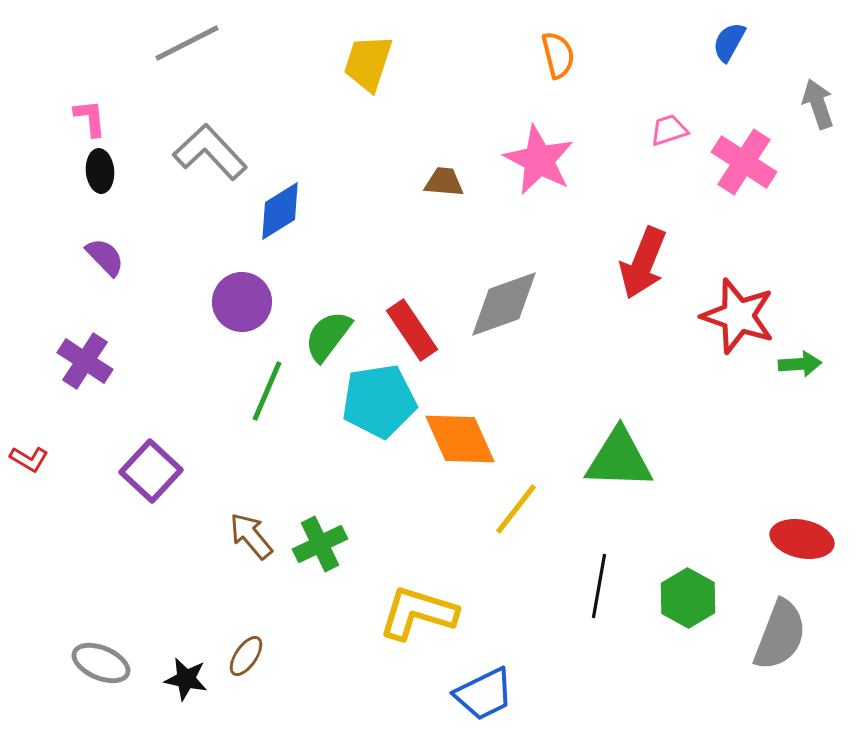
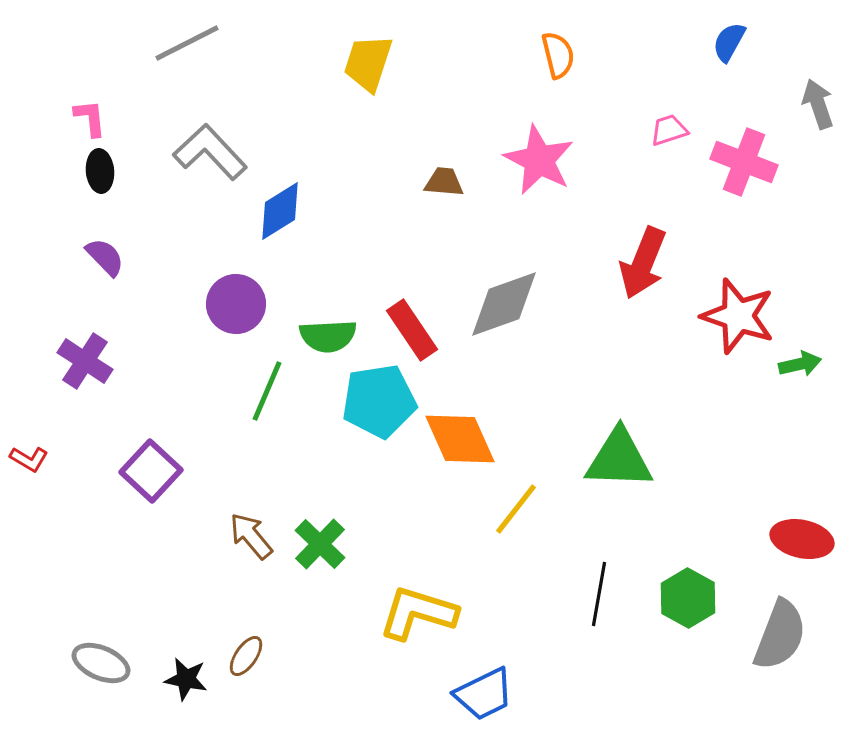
pink cross: rotated 12 degrees counterclockwise
purple circle: moved 6 px left, 2 px down
green semicircle: rotated 130 degrees counterclockwise
green arrow: rotated 9 degrees counterclockwise
green cross: rotated 20 degrees counterclockwise
black line: moved 8 px down
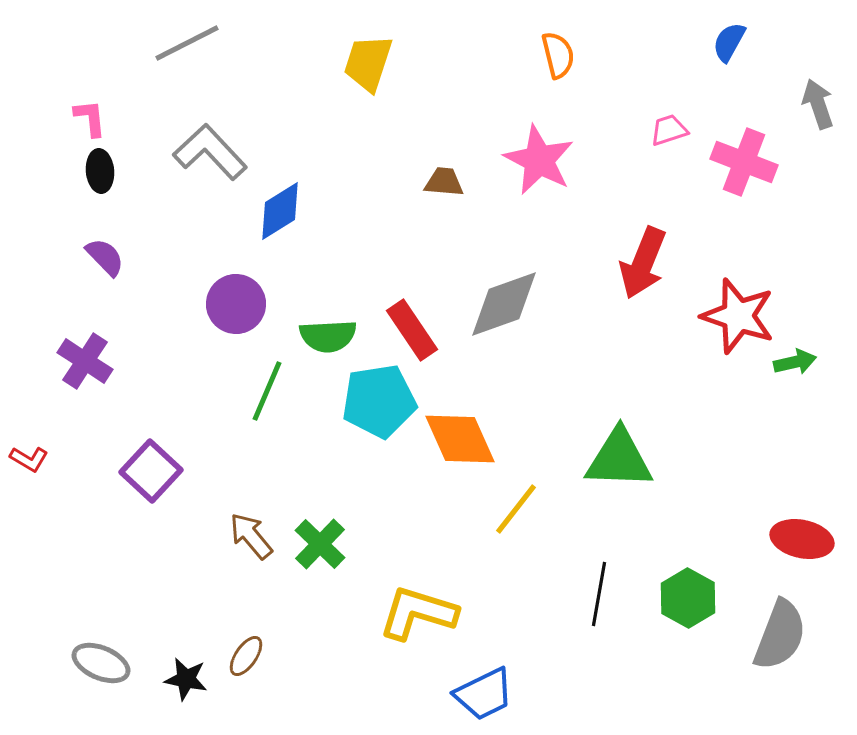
green arrow: moved 5 px left, 2 px up
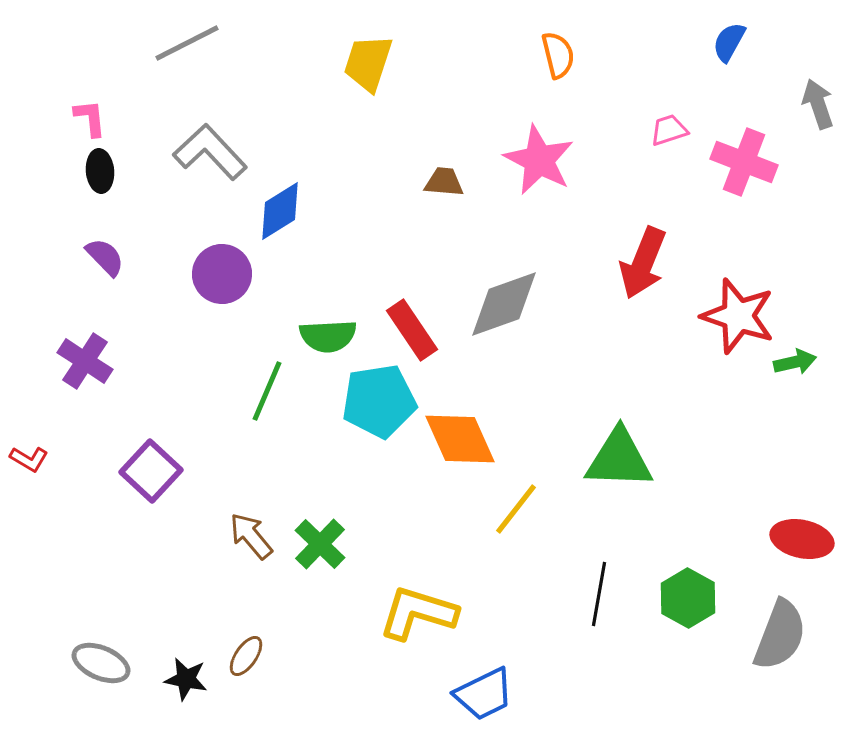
purple circle: moved 14 px left, 30 px up
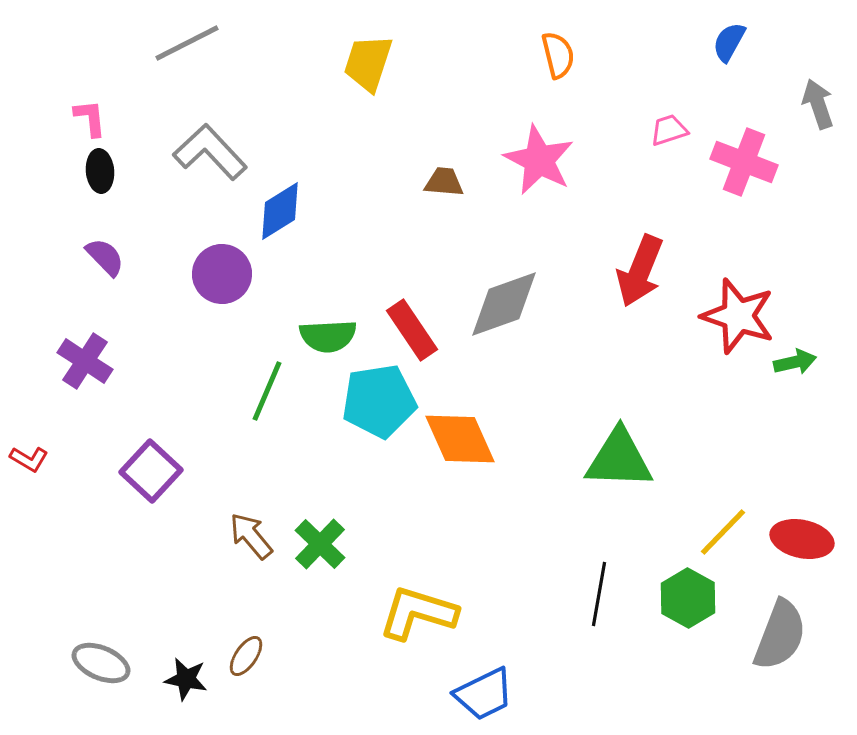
red arrow: moved 3 px left, 8 px down
yellow line: moved 207 px right, 23 px down; rotated 6 degrees clockwise
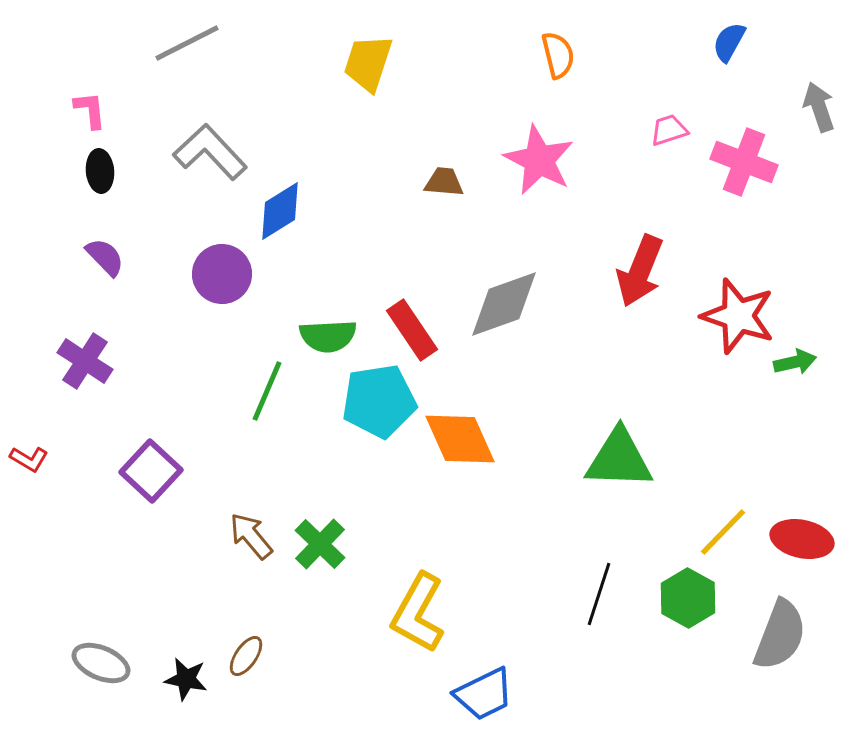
gray arrow: moved 1 px right, 3 px down
pink L-shape: moved 8 px up
black line: rotated 8 degrees clockwise
yellow L-shape: rotated 78 degrees counterclockwise
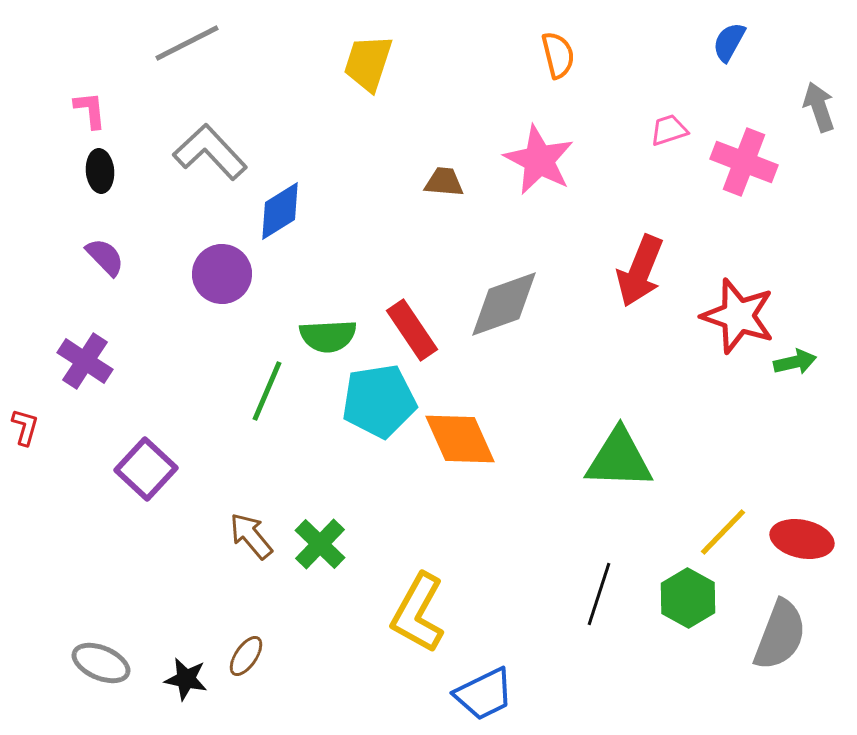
red L-shape: moved 4 px left, 32 px up; rotated 105 degrees counterclockwise
purple square: moved 5 px left, 2 px up
